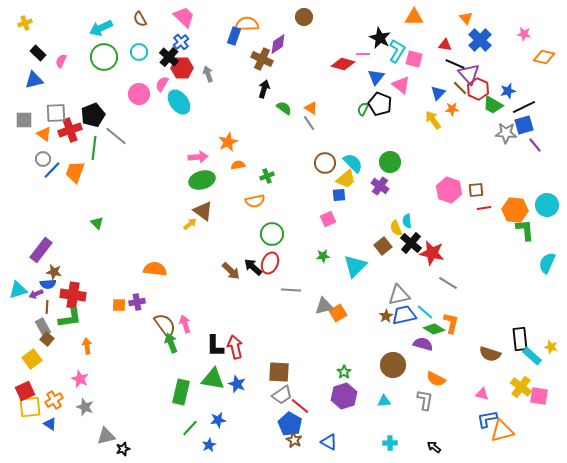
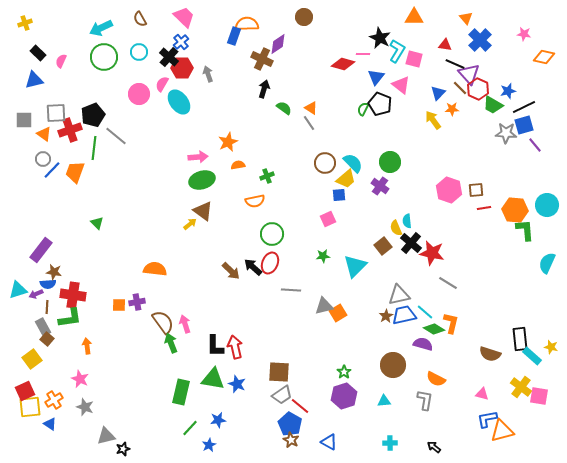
brown semicircle at (165, 325): moved 2 px left, 3 px up
brown star at (294, 440): moved 3 px left
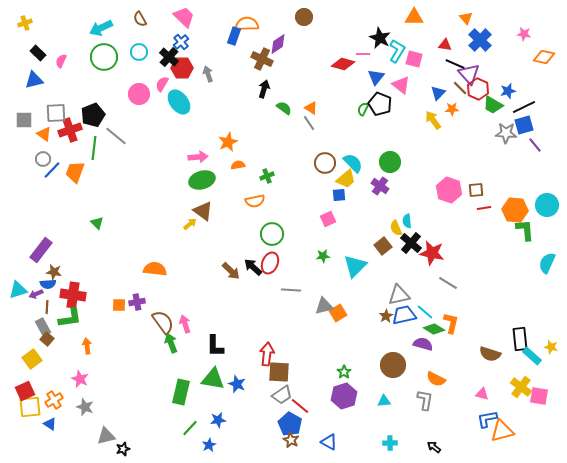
red arrow at (235, 347): moved 32 px right, 7 px down; rotated 20 degrees clockwise
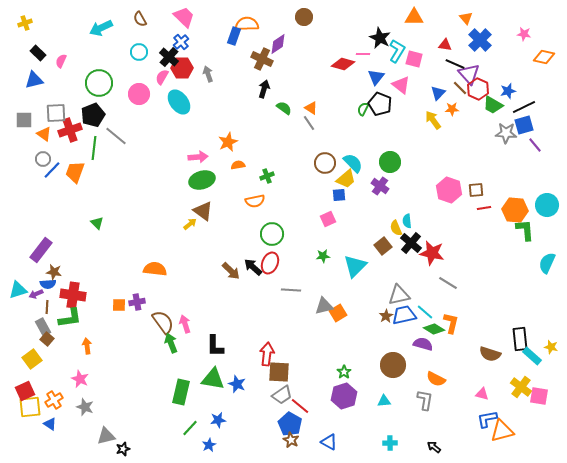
green circle at (104, 57): moved 5 px left, 26 px down
pink semicircle at (162, 84): moved 7 px up
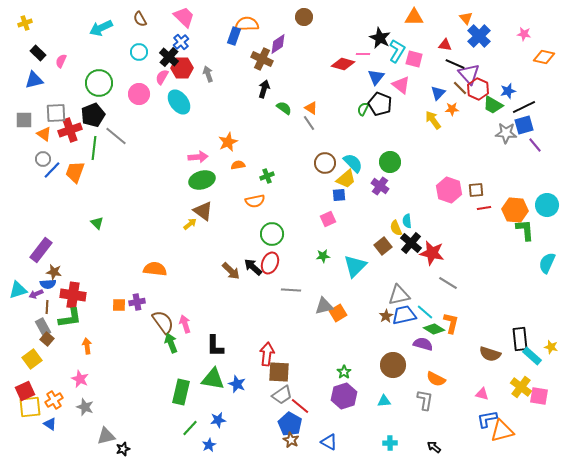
blue cross at (480, 40): moved 1 px left, 4 px up
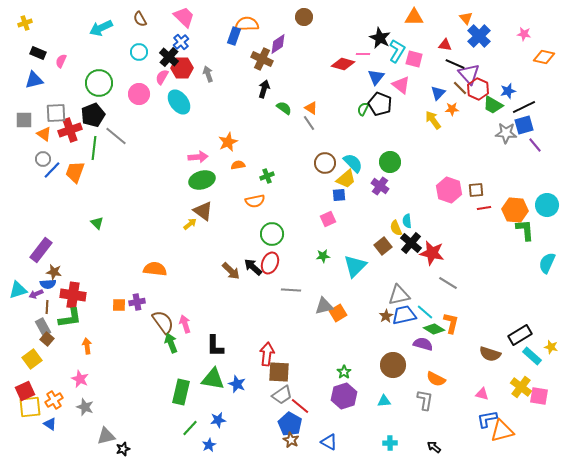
black rectangle at (38, 53): rotated 21 degrees counterclockwise
black rectangle at (520, 339): moved 4 px up; rotated 65 degrees clockwise
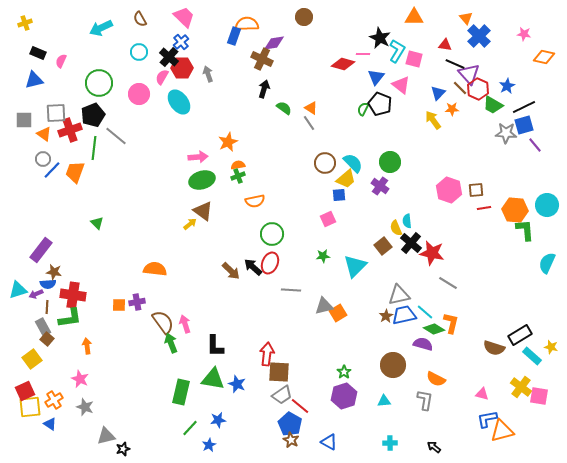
purple diamond at (278, 44): moved 4 px left, 1 px up; rotated 25 degrees clockwise
blue star at (508, 91): moved 1 px left, 5 px up; rotated 14 degrees counterclockwise
green cross at (267, 176): moved 29 px left
brown semicircle at (490, 354): moved 4 px right, 6 px up
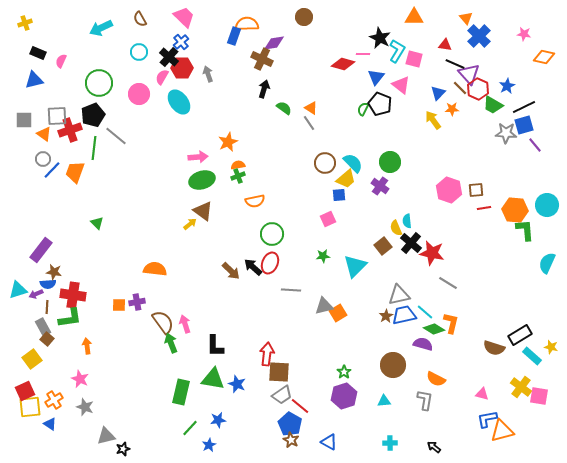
gray square at (56, 113): moved 1 px right, 3 px down
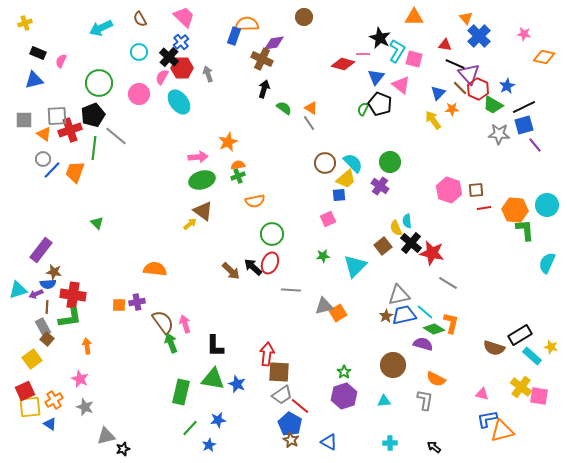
gray star at (506, 133): moved 7 px left, 1 px down
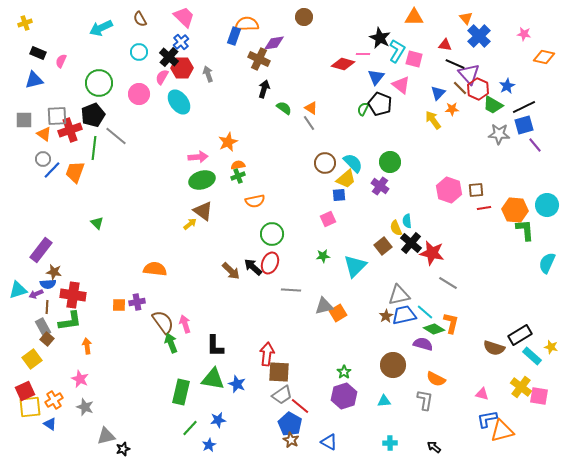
brown cross at (262, 59): moved 3 px left
green L-shape at (70, 318): moved 3 px down
